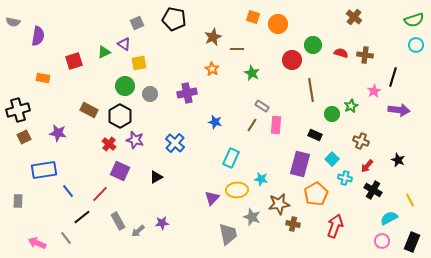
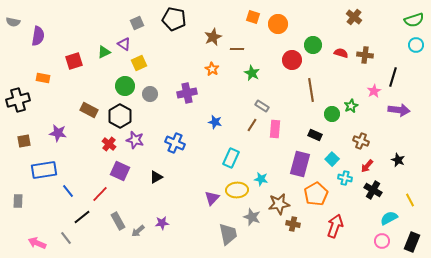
yellow square at (139, 63): rotated 14 degrees counterclockwise
black cross at (18, 110): moved 10 px up
pink rectangle at (276, 125): moved 1 px left, 4 px down
brown square at (24, 137): moved 4 px down; rotated 16 degrees clockwise
blue cross at (175, 143): rotated 18 degrees counterclockwise
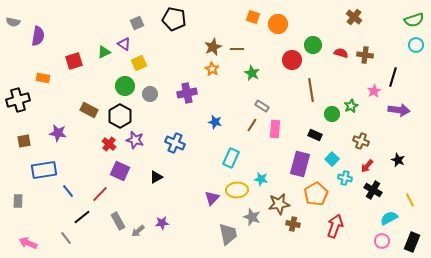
brown star at (213, 37): moved 10 px down
pink arrow at (37, 243): moved 9 px left
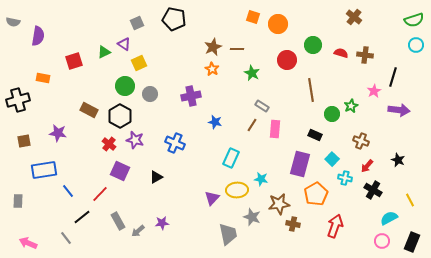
red circle at (292, 60): moved 5 px left
purple cross at (187, 93): moved 4 px right, 3 px down
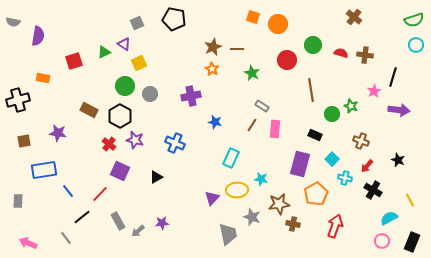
green star at (351, 106): rotated 24 degrees counterclockwise
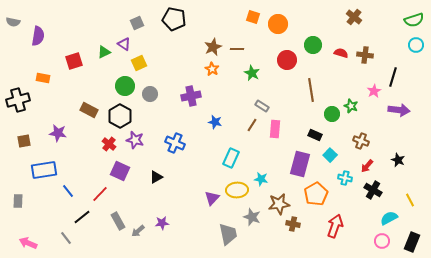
cyan square at (332, 159): moved 2 px left, 4 px up
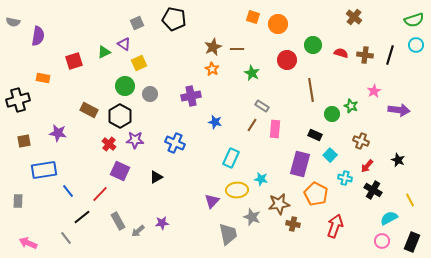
black line at (393, 77): moved 3 px left, 22 px up
purple star at (135, 140): rotated 12 degrees counterclockwise
orange pentagon at (316, 194): rotated 15 degrees counterclockwise
purple triangle at (212, 198): moved 3 px down
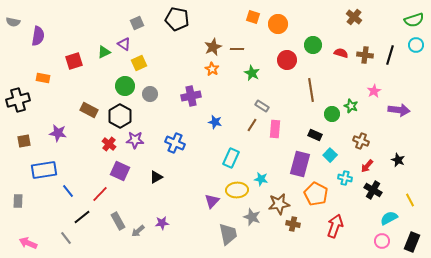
black pentagon at (174, 19): moved 3 px right
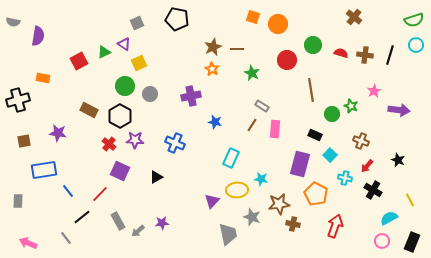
red square at (74, 61): moved 5 px right; rotated 12 degrees counterclockwise
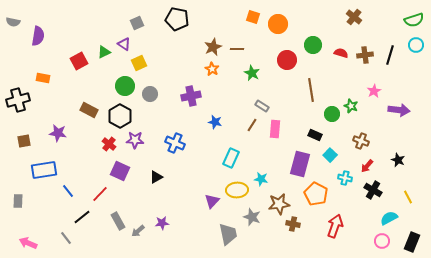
brown cross at (365, 55): rotated 14 degrees counterclockwise
yellow line at (410, 200): moved 2 px left, 3 px up
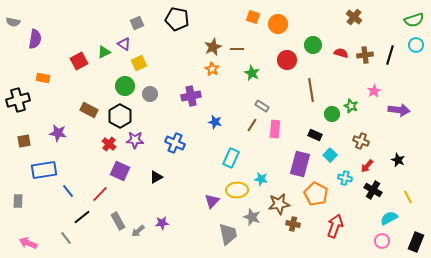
purple semicircle at (38, 36): moved 3 px left, 3 px down
black rectangle at (412, 242): moved 4 px right
